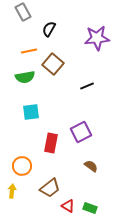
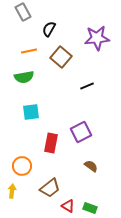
brown square: moved 8 px right, 7 px up
green semicircle: moved 1 px left
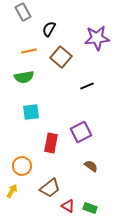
yellow arrow: rotated 24 degrees clockwise
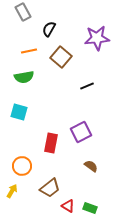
cyan square: moved 12 px left; rotated 24 degrees clockwise
